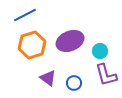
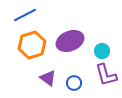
cyan circle: moved 2 px right
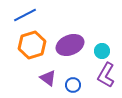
purple ellipse: moved 4 px down
purple L-shape: rotated 45 degrees clockwise
blue circle: moved 1 px left, 2 px down
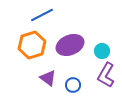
blue line: moved 17 px right
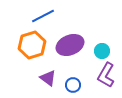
blue line: moved 1 px right, 1 px down
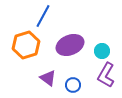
blue line: rotated 35 degrees counterclockwise
orange hexagon: moved 6 px left
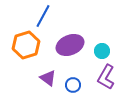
purple L-shape: moved 2 px down
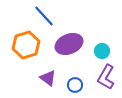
blue line: moved 1 px right; rotated 70 degrees counterclockwise
purple ellipse: moved 1 px left, 1 px up
blue circle: moved 2 px right
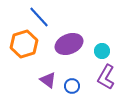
blue line: moved 5 px left, 1 px down
orange hexagon: moved 2 px left, 1 px up
purple triangle: moved 2 px down
blue circle: moved 3 px left, 1 px down
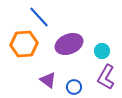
orange hexagon: rotated 12 degrees clockwise
blue circle: moved 2 px right, 1 px down
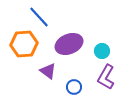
purple triangle: moved 9 px up
